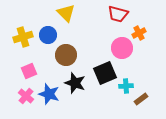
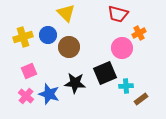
brown circle: moved 3 px right, 8 px up
black star: rotated 15 degrees counterclockwise
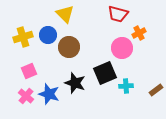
yellow triangle: moved 1 px left, 1 px down
black star: rotated 15 degrees clockwise
brown rectangle: moved 15 px right, 9 px up
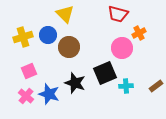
brown rectangle: moved 4 px up
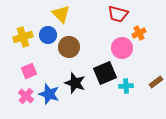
yellow triangle: moved 4 px left
brown rectangle: moved 4 px up
